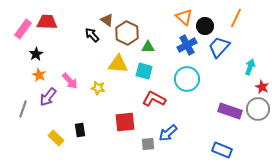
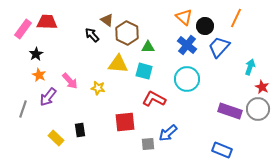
blue cross: rotated 24 degrees counterclockwise
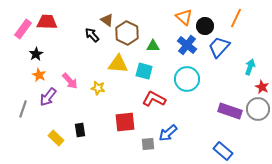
green triangle: moved 5 px right, 1 px up
blue rectangle: moved 1 px right, 1 px down; rotated 18 degrees clockwise
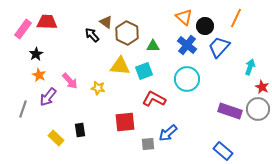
brown triangle: moved 1 px left, 2 px down
yellow triangle: moved 2 px right, 2 px down
cyan square: rotated 36 degrees counterclockwise
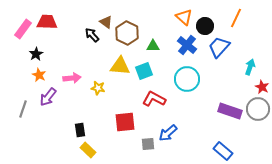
pink arrow: moved 2 px right, 3 px up; rotated 54 degrees counterclockwise
yellow rectangle: moved 32 px right, 12 px down
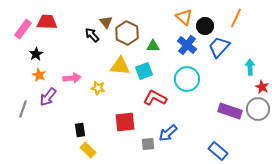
brown triangle: rotated 16 degrees clockwise
cyan arrow: rotated 21 degrees counterclockwise
red L-shape: moved 1 px right, 1 px up
blue rectangle: moved 5 px left
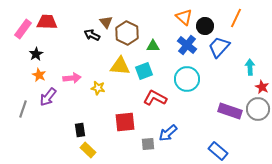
black arrow: rotated 21 degrees counterclockwise
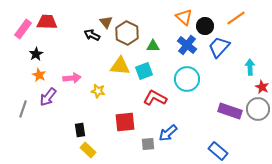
orange line: rotated 30 degrees clockwise
yellow star: moved 3 px down
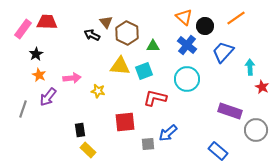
blue trapezoid: moved 4 px right, 5 px down
red L-shape: rotated 15 degrees counterclockwise
gray circle: moved 2 px left, 21 px down
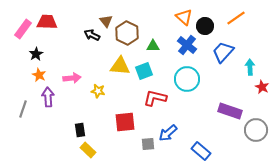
brown triangle: moved 1 px up
purple arrow: rotated 138 degrees clockwise
blue rectangle: moved 17 px left
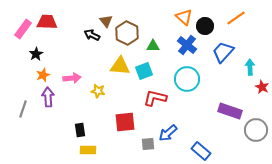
orange star: moved 4 px right; rotated 24 degrees clockwise
yellow rectangle: rotated 42 degrees counterclockwise
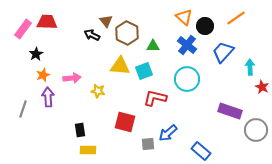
red square: rotated 20 degrees clockwise
